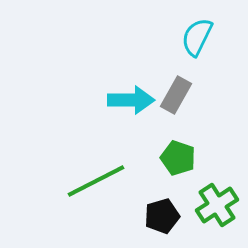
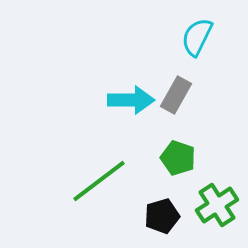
green line: moved 3 px right; rotated 10 degrees counterclockwise
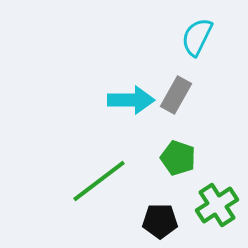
black pentagon: moved 2 px left, 5 px down; rotated 16 degrees clockwise
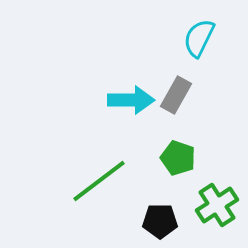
cyan semicircle: moved 2 px right, 1 px down
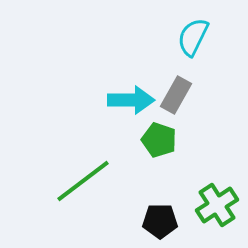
cyan semicircle: moved 6 px left, 1 px up
green pentagon: moved 19 px left, 18 px up
green line: moved 16 px left
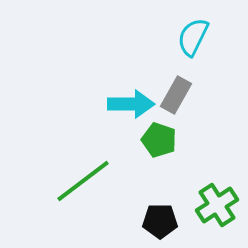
cyan arrow: moved 4 px down
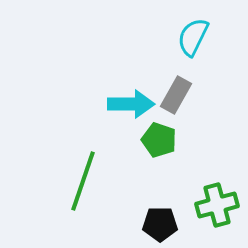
green line: rotated 34 degrees counterclockwise
green cross: rotated 18 degrees clockwise
black pentagon: moved 3 px down
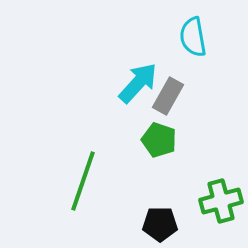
cyan semicircle: rotated 36 degrees counterclockwise
gray rectangle: moved 8 px left, 1 px down
cyan arrow: moved 7 px right, 21 px up; rotated 48 degrees counterclockwise
green cross: moved 4 px right, 4 px up
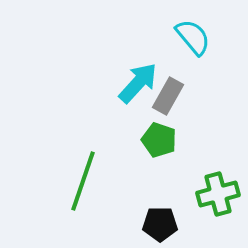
cyan semicircle: rotated 150 degrees clockwise
green cross: moved 3 px left, 7 px up
